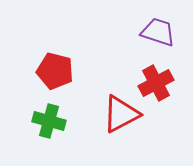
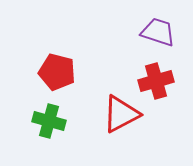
red pentagon: moved 2 px right, 1 px down
red cross: moved 2 px up; rotated 12 degrees clockwise
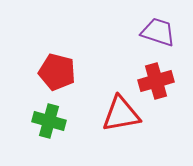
red triangle: rotated 18 degrees clockwise
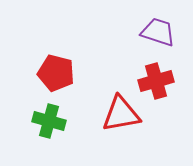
red pentagon: moved 1 px left, 1 px down
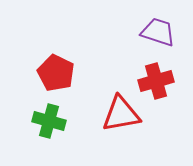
red pentagon: rotated 12 degrees clockwise
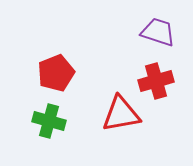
red pentagon: rotated 24 degrees clockwise
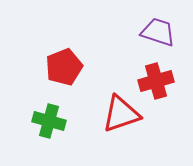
red pentagon: moved 8 px right, 6 px up
red triangle: rotated 9 degrees counterclockwise
